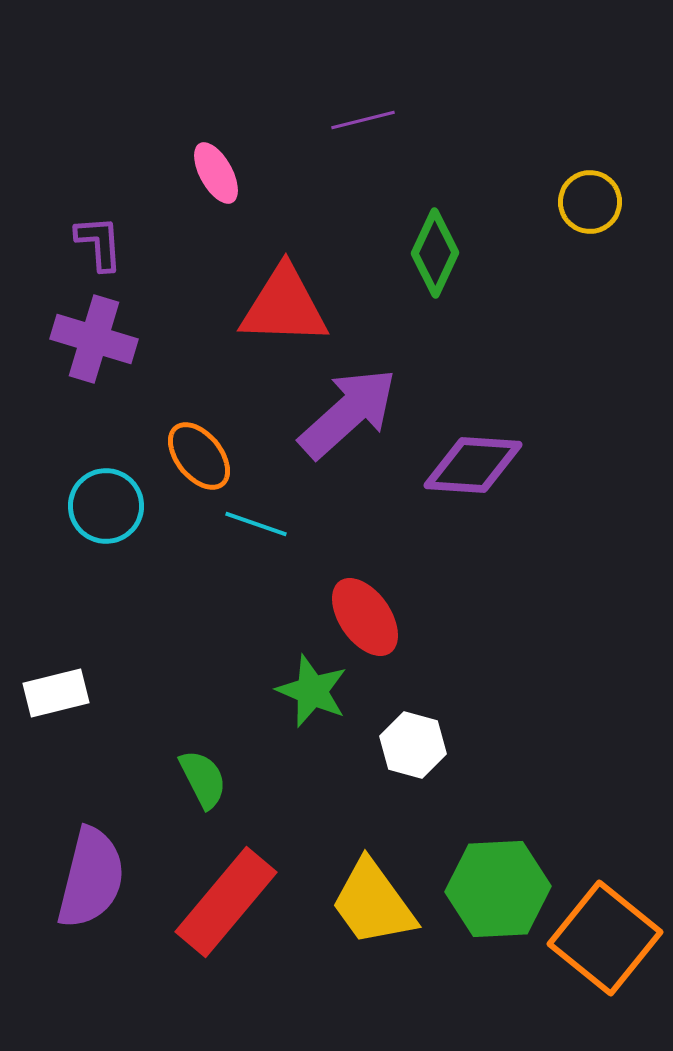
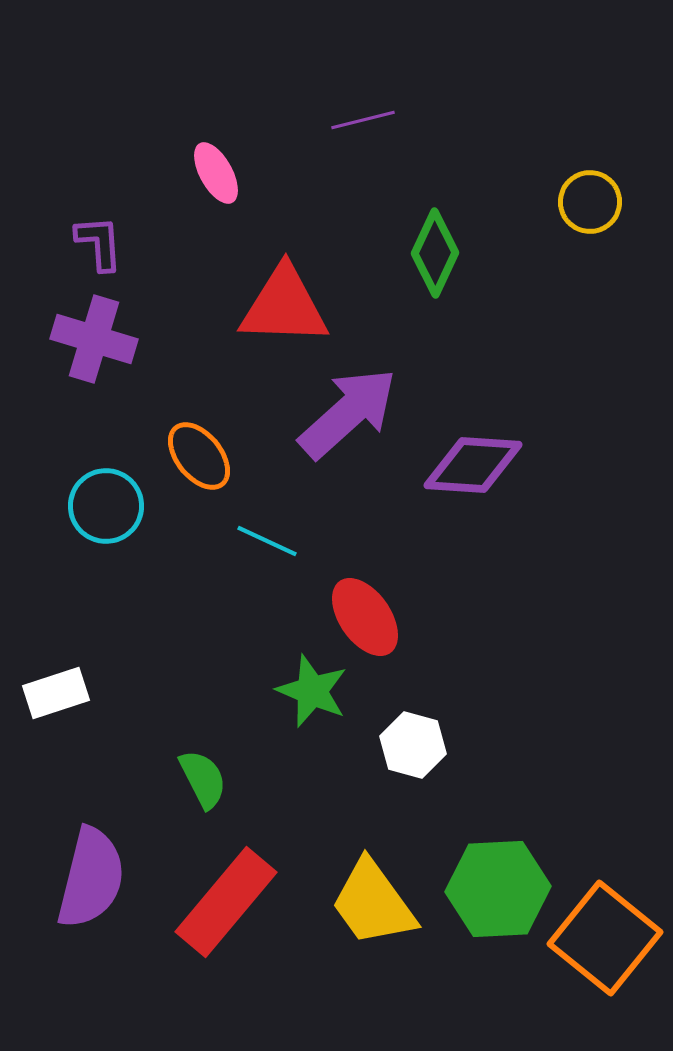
cyan line: moved 11 px right, 17 px down; rotated 6 degrees clockwise
white rectangle: rotated 4 degrees counterclockwise
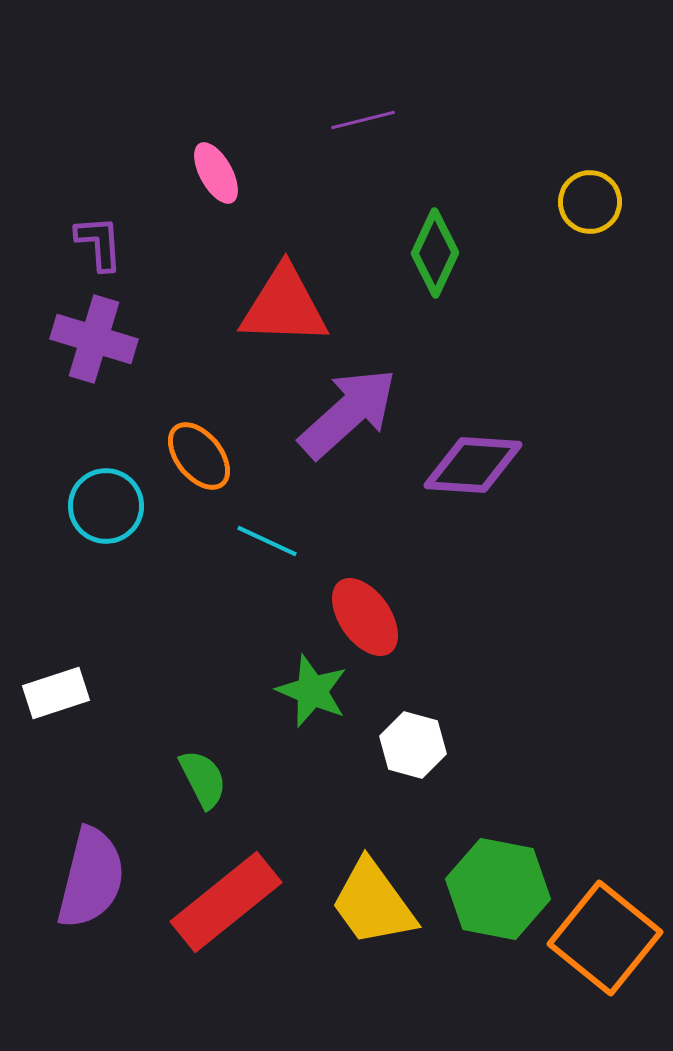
green hexagon: rotated 14 degrees clockwise
red rectangle: rotated 11 degrees clockwise
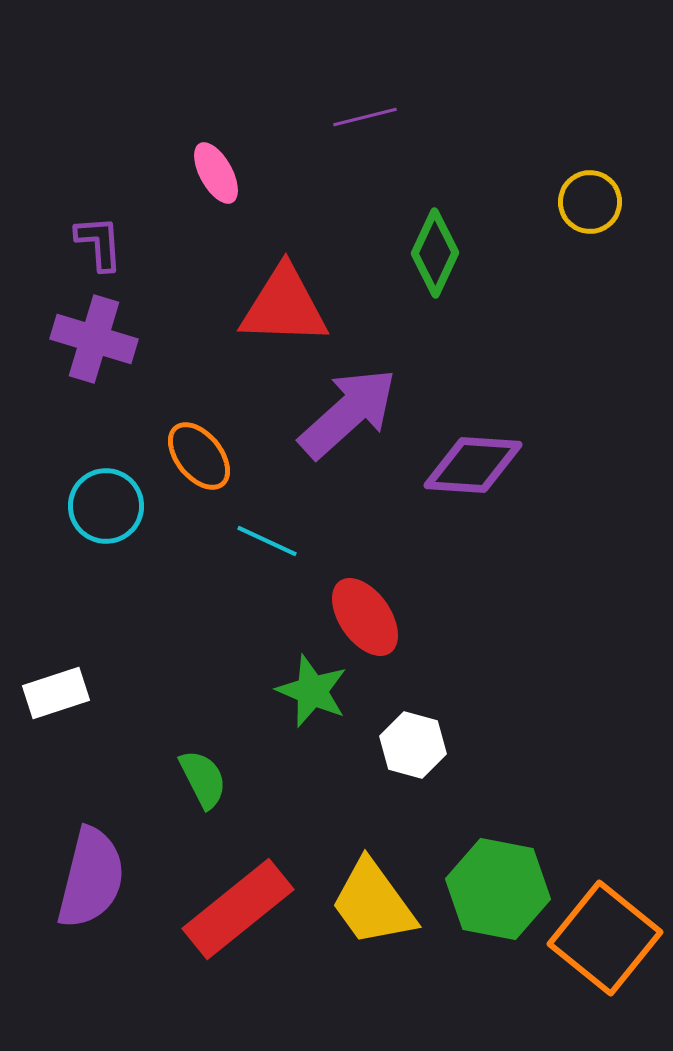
purple line: moved 2 px right, 3 px up
red rectangle: moved 12 px right, 7 px down
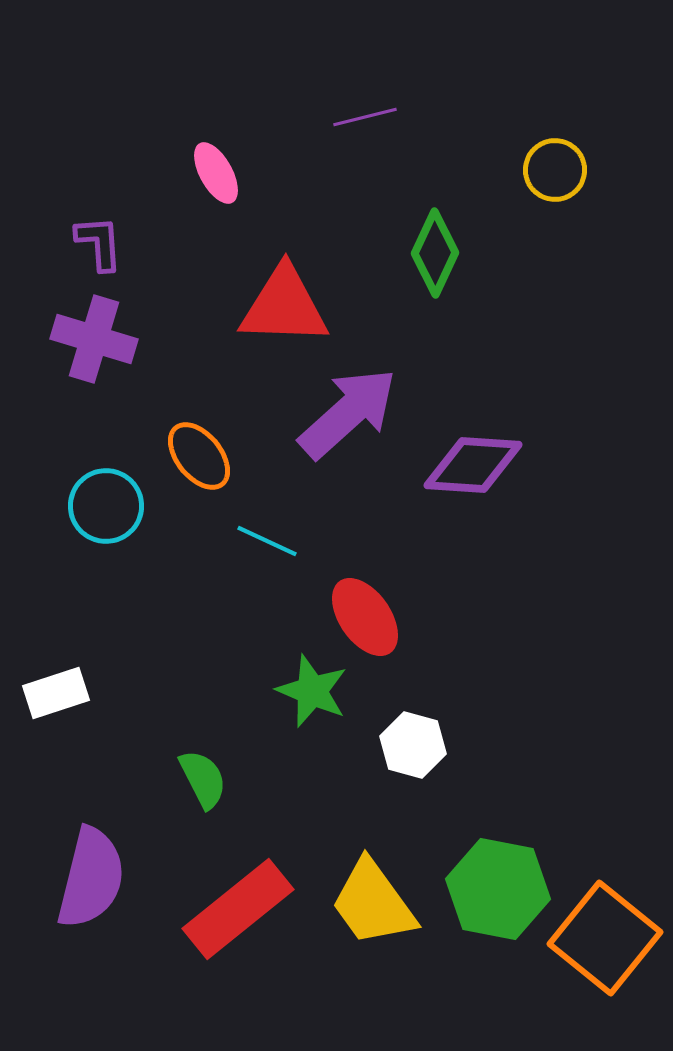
yellow circle: moved 35 px left, 32 px up
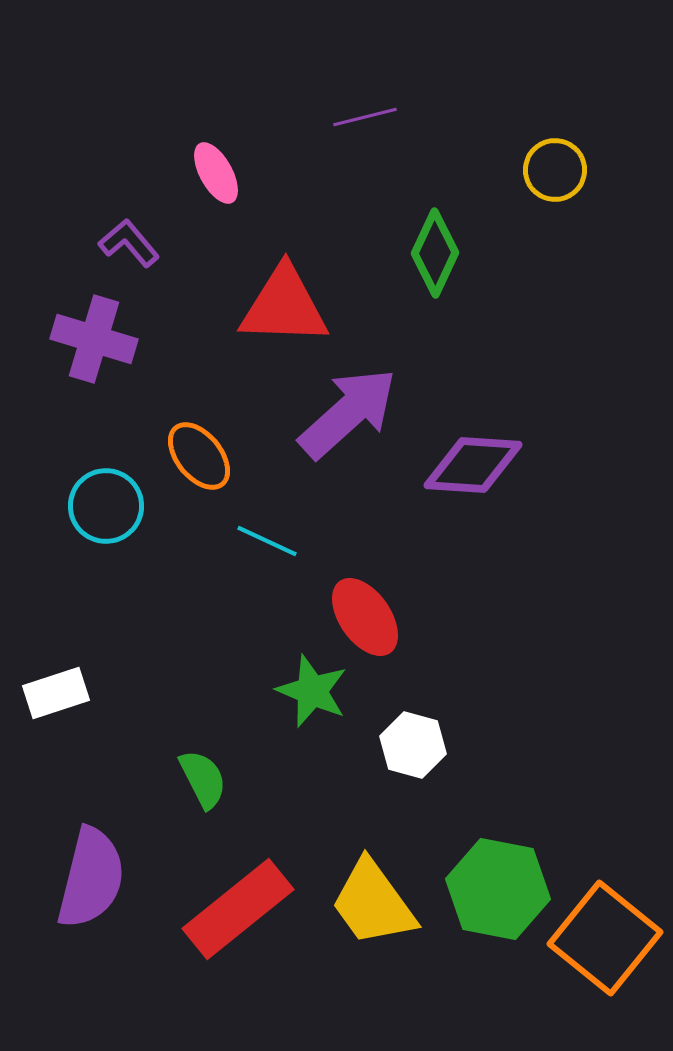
purple L-shape: moved 30 px right; rotated 36 degrees counterclockwise
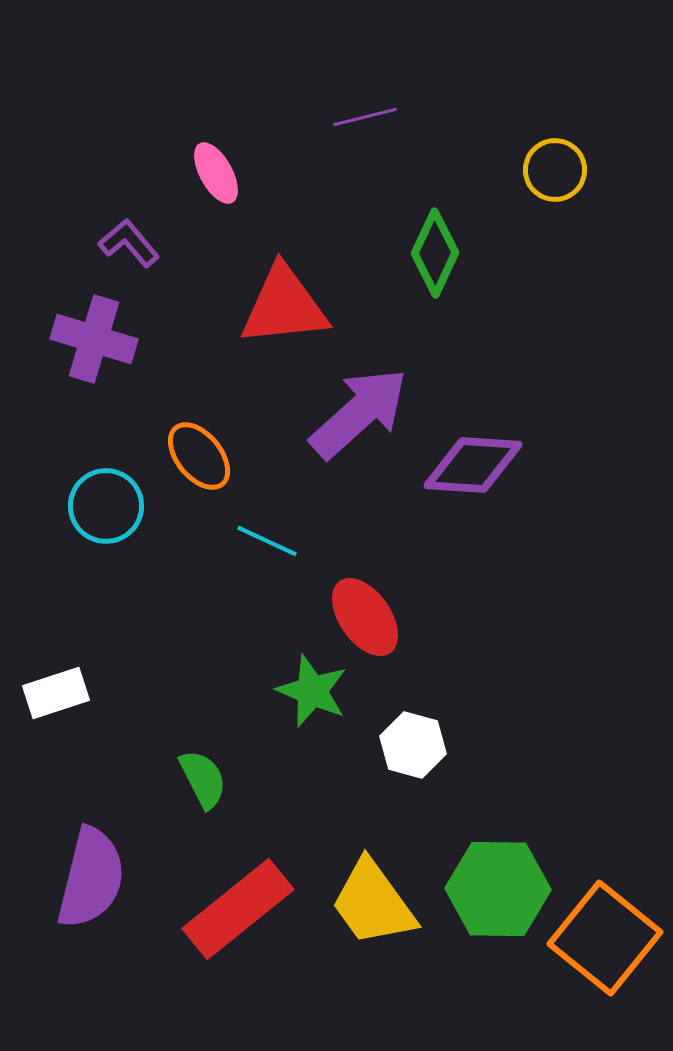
red triangle: rotated 8 degrees counterclockwise
purple arrow: moved 11 px right
green hexagon: rotated 10 degrees counterclockwise
